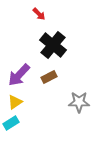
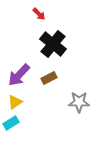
black cross: moved 1 px up
brown rectangle: moved 1 px down
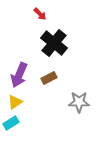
red arrow: moved 1 px right
black cross: moved 1 px right, 1 px up
purple arrow: rotated 20 degrees counterclockwise
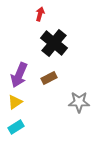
red arrow: rotated 120 degrees counterclockwise
cyan rectangle: moved 5 px right, 4 px down
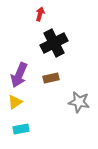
black cross: rotated 24 degrees clockwise
brown rectangle: moved 2 px right; rotated 14 degrees clockwise
gray star: rotated 10 degrees clockwise
cyan rectangle: moved 5 px right, 2 px down; rotated 21 degrees clockwise
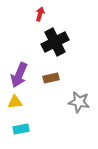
black cross: moved 1 px right, 1 px up
yellow triangle: rotated 28 degrees clockwise
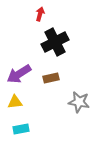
purple arrow: moved 1 px up; rotated 35 degrees clockwise
